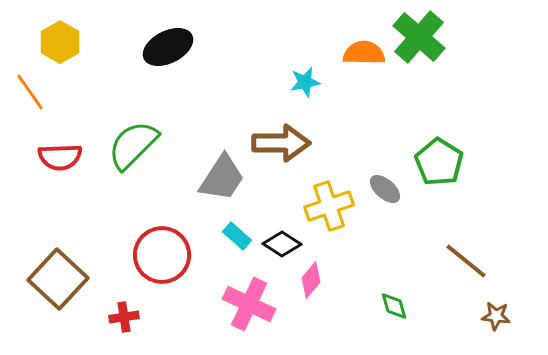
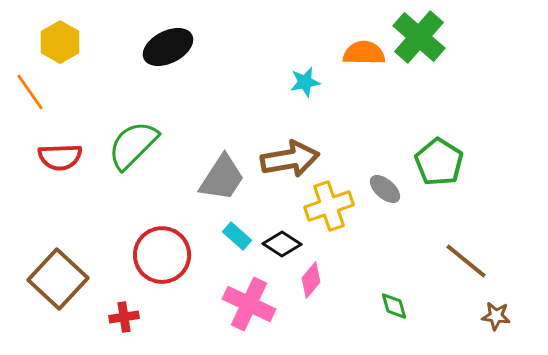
brown arrow: moved 9 px right, 16 px down; rotated 10 degrees counterclockwise
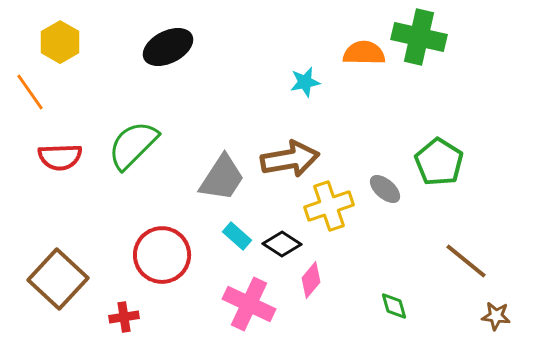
green cross: rotated 28 degrees counterclockwise
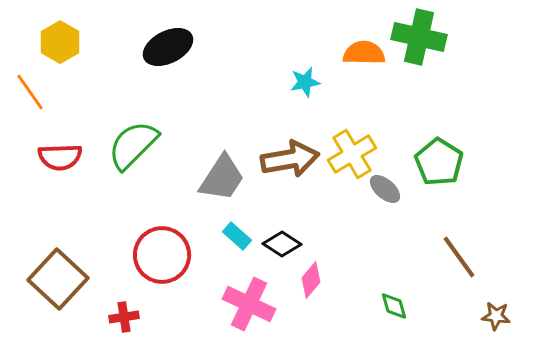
yellow cross: moved 23 px right, 52 px up; rotated 12 degrees counterclockwise
brown line: moved 7 px left, 4 px up; rotated 15 degrees clockwise
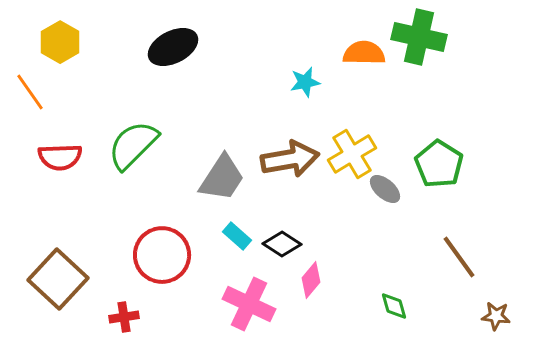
black ellipse: moved 5 px right
green pentagon: moved 2 px down
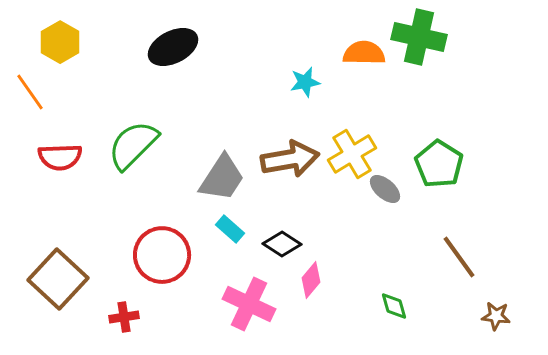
cyan rectangle: moved 7 px left, 7 px up
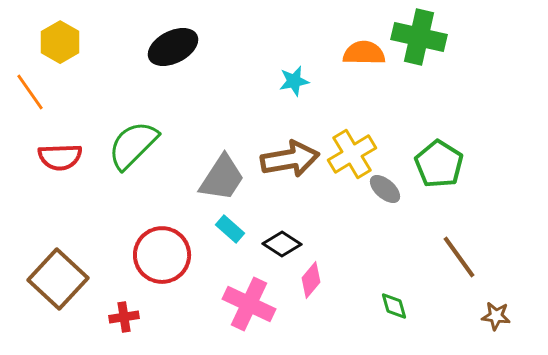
cyan star: moved 11 px left, 1 px up
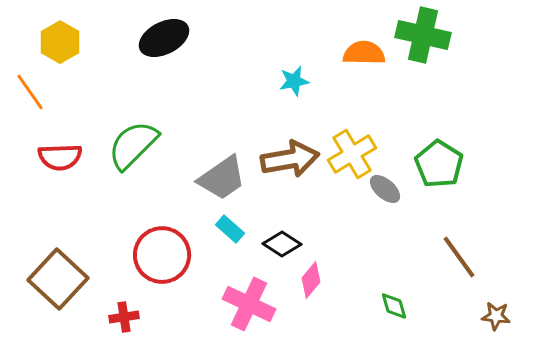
green cross: moved 4 px right, 2 px up
black ellipse: moved 9 px left, 9 px up
gray trapezoid: rotated 22 degrees clockwise
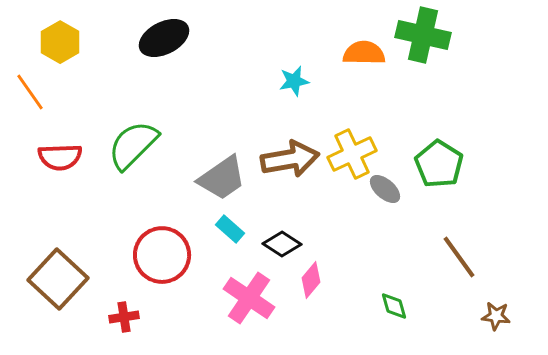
yellow cross: rotated 6 degrees clockwise
pink cross: moved 6 px up; rotated 9 degrees clockwise
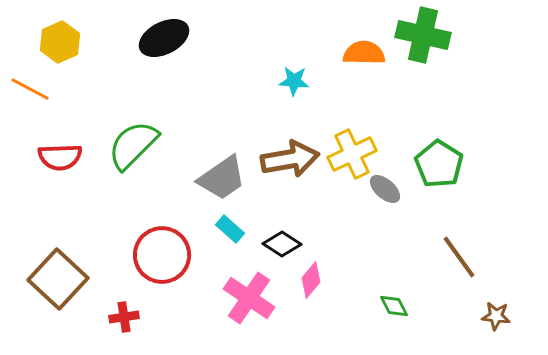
yellow hexagon: rotated 6 degrees clockwise
cyan star: rotated 16 degrees clockwise
orange line: moved 3 px up; rotated 27 degrees counterclockwise
green diamond: rotated 12 degrees counterclockwise
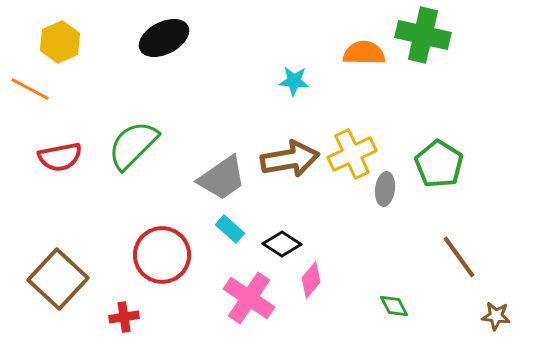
red semicircle: rotated 9 degrees counterclockwise
gray ellipse: rotated 56 degrees clockwise
